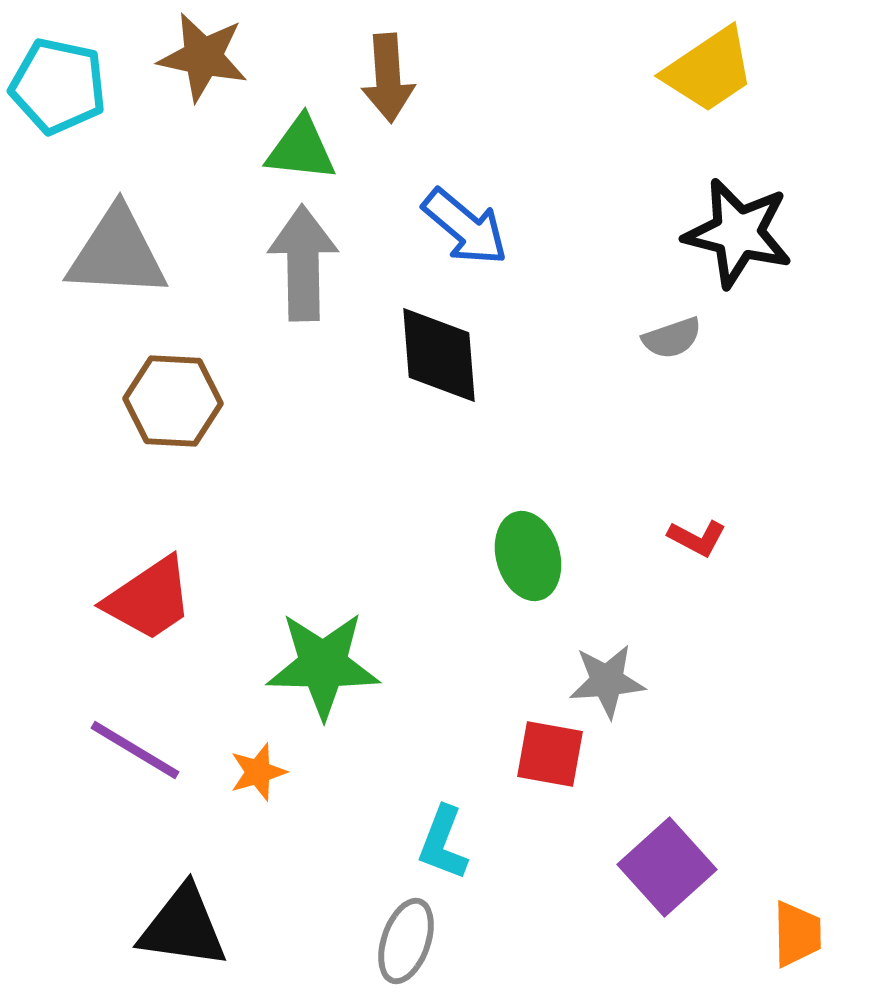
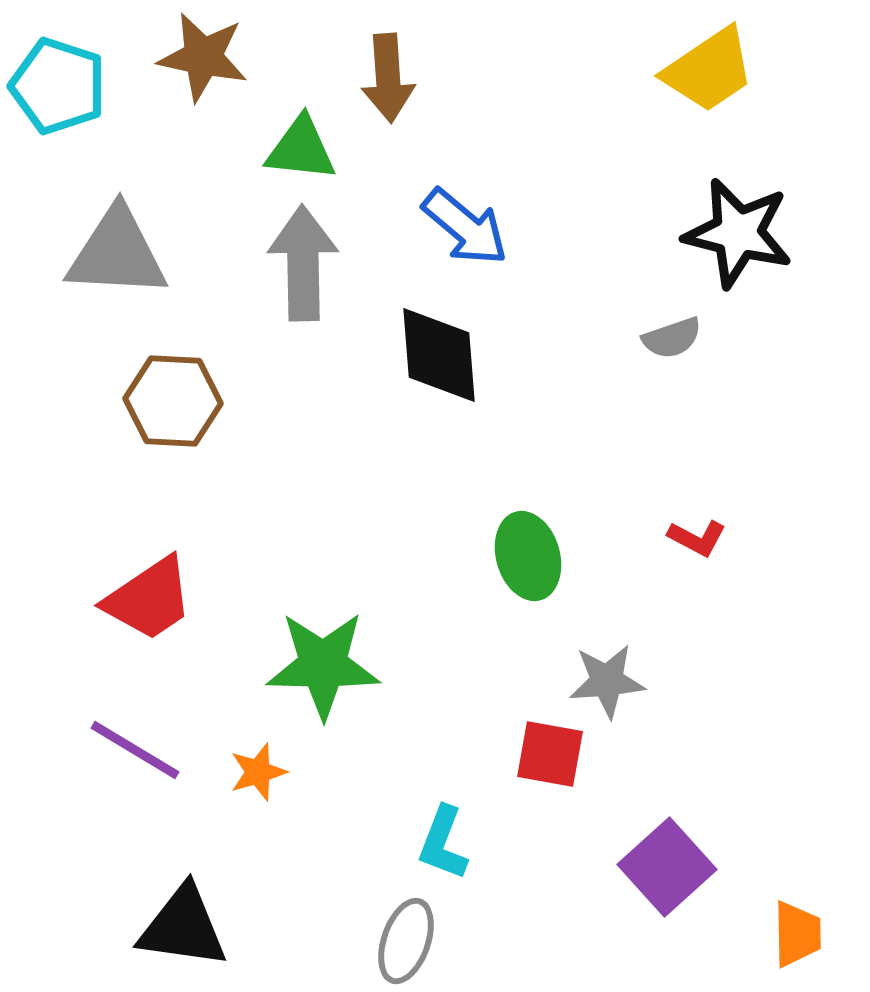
cyan pentagon: rotated 6 degrees clockwise
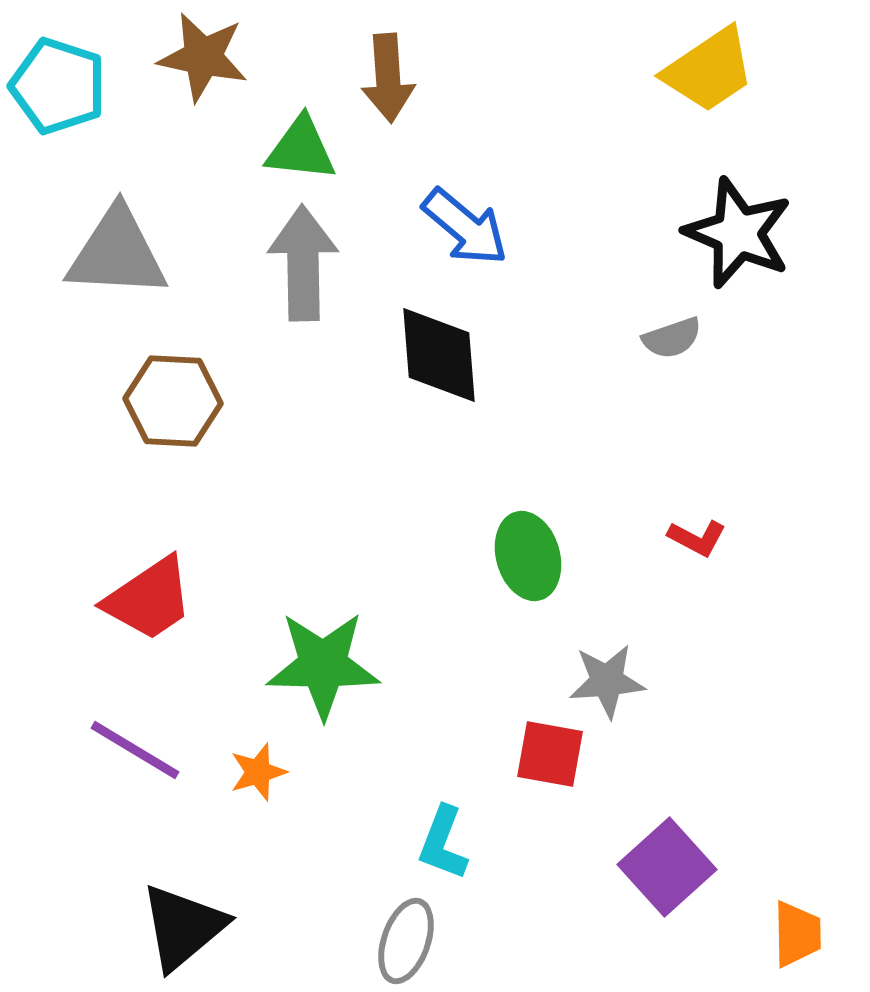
black star: rotated 9 degrees clockwise
black triangle: rotated 48 degrees counterclockwise
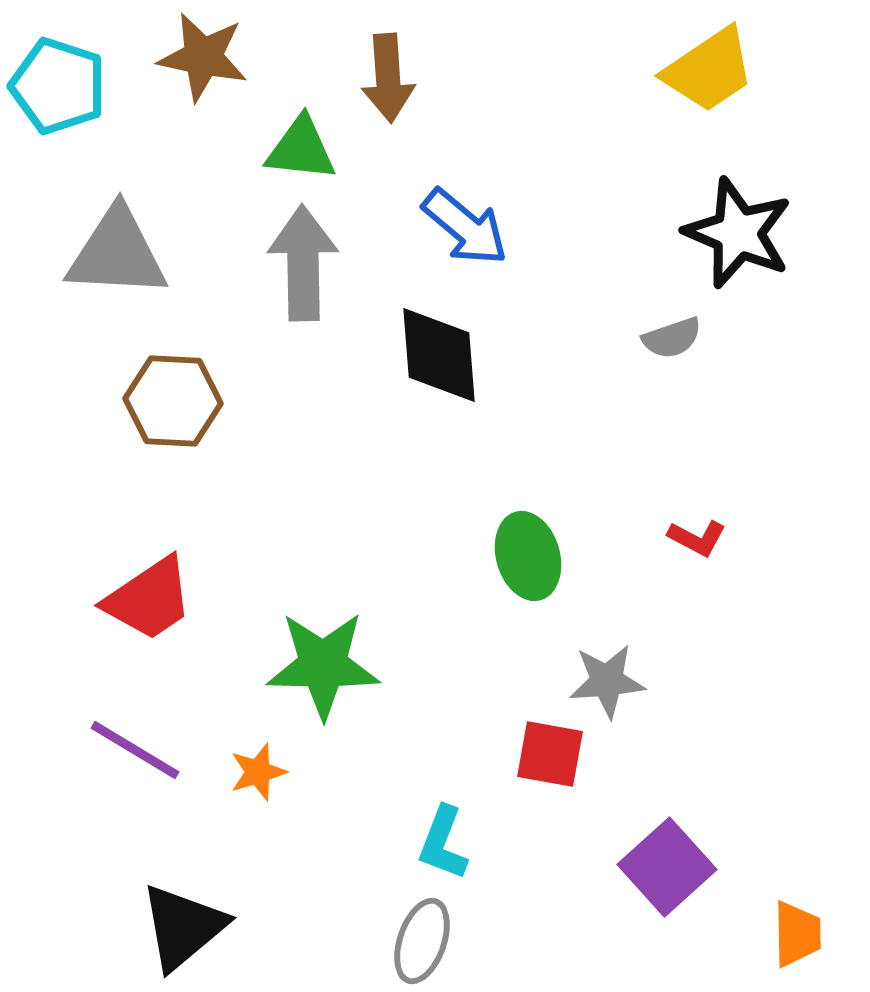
gray ellipse: moved 16 px right
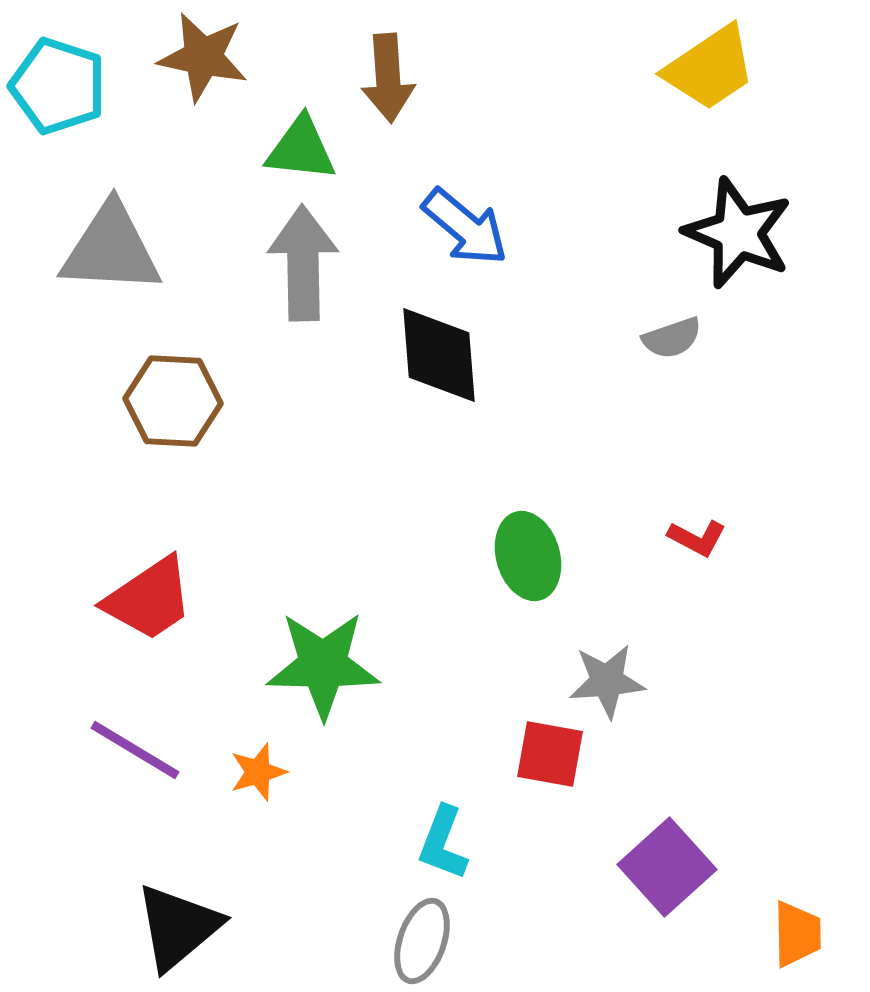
yellow trapezoid: moved 1 px right, 2 px up
gray triangle: moved 6 px left, 4 px up
black triangle: moved 5 px left
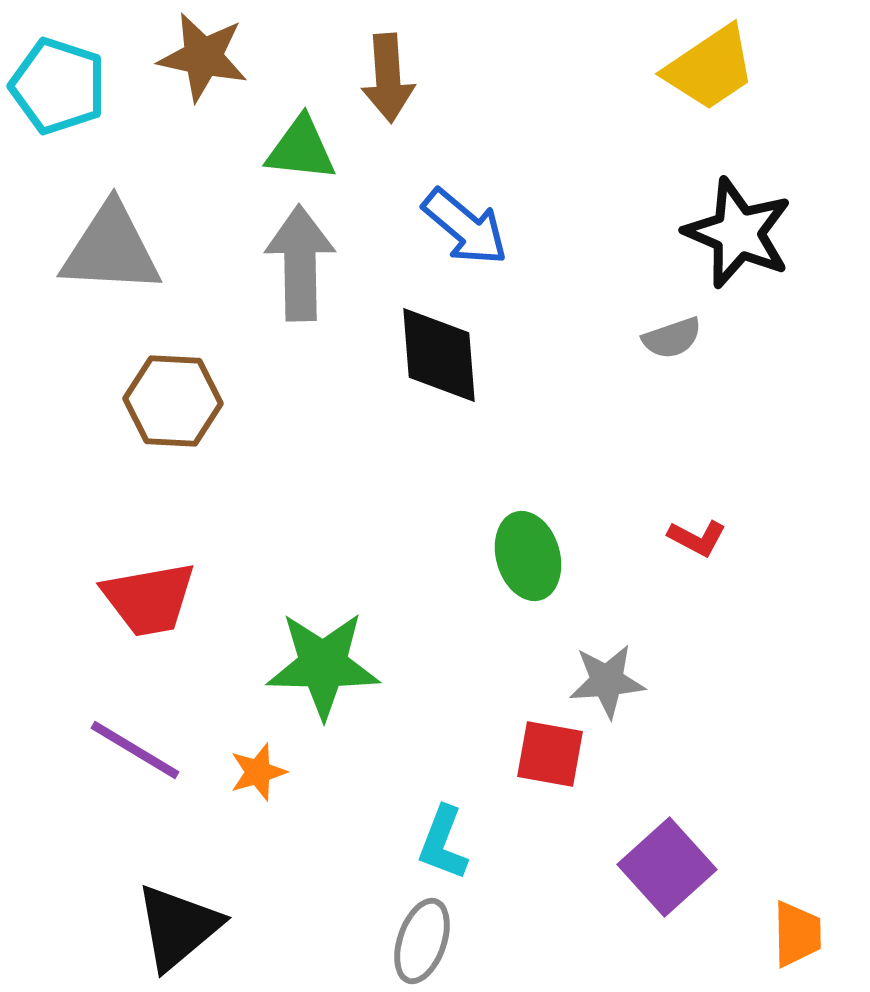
gray arrow: moved 3 px left
red trapezoid: rotated 24 degrees clockwise
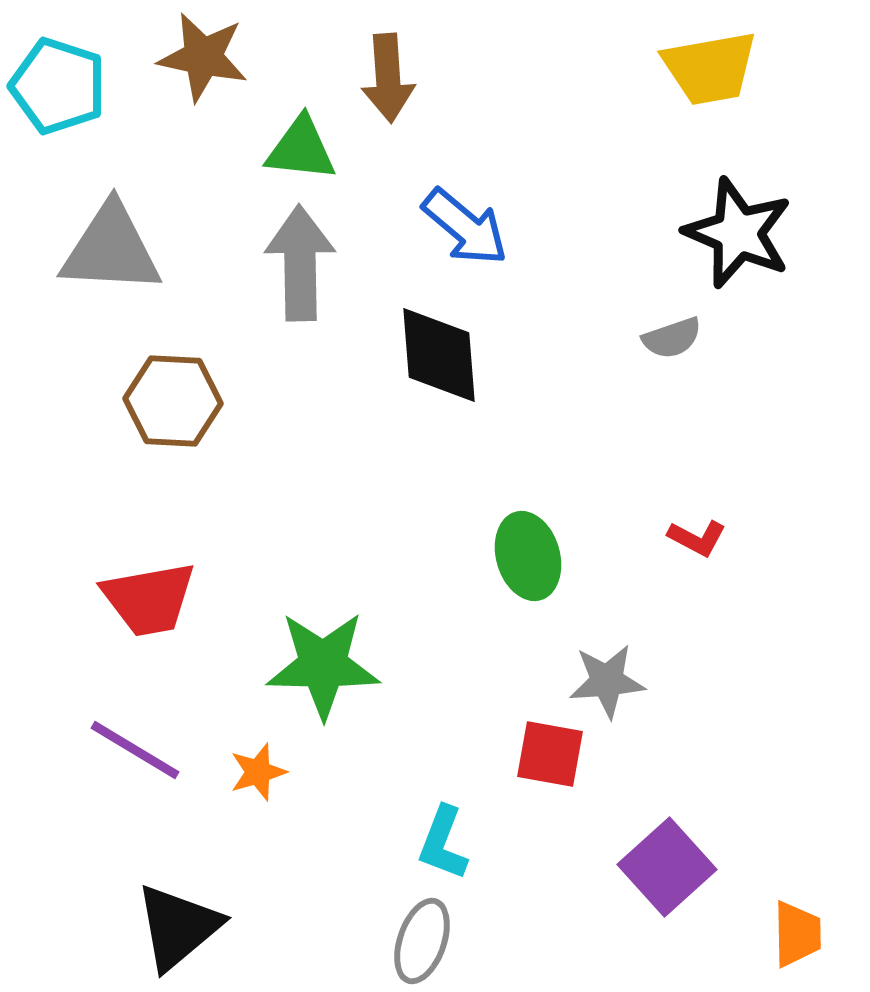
yellow trapezoid: rotated 24 degrees clockwise
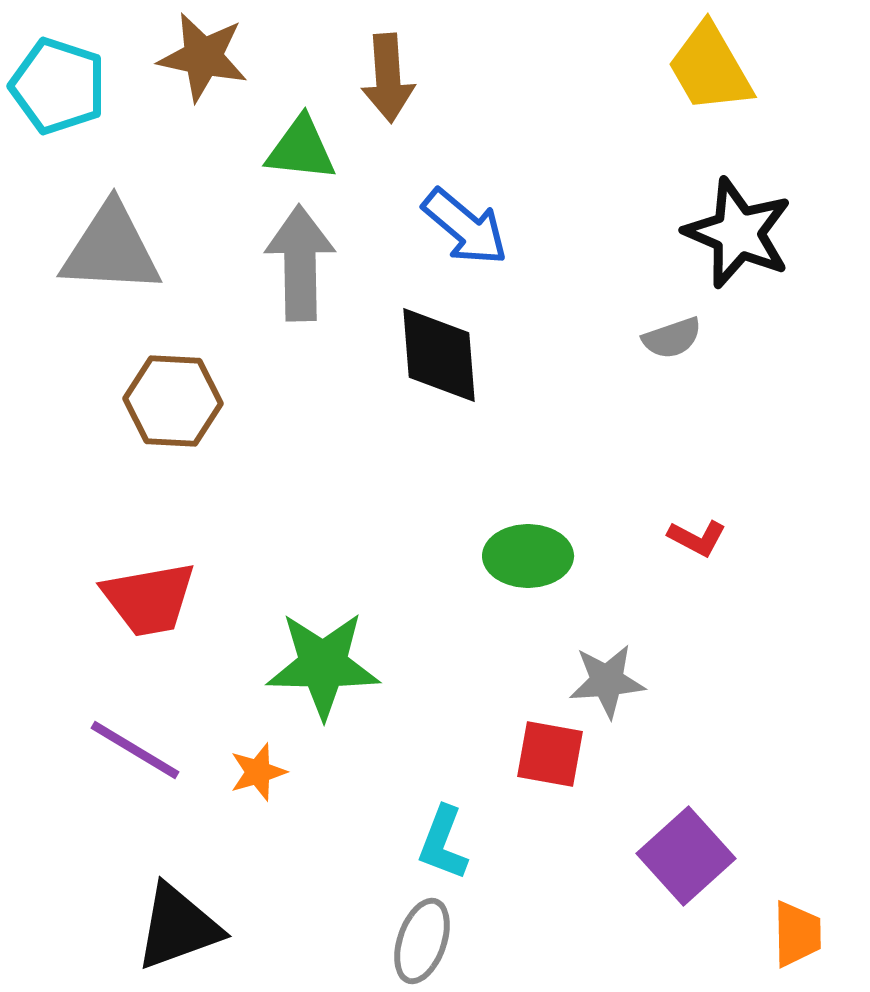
yellow trapezoid: rotated 70 degrees clockwise
green ellipse: rotated 74 degrees counterclockwise
purple square: moved 19 px right, 11 px up
black triangle: rotated 20 degrees clockwise
